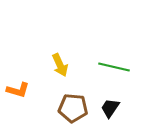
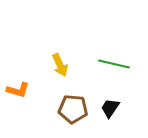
green line: moved 3 px up
brown pentagon: moved 1 px down
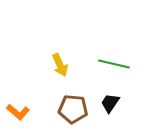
orange L-shape: moved 22 px down; rotated 25 degrees clockwise
black trapezoid: moved 5 px up
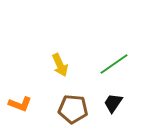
green line: rotated 48 degrees counterclockwise
black trapezoid: moved 3 px right
orange L-shape: moved 2 px right, 8 px up; rotated 20 degrees counterclockwise
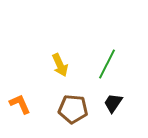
green line: moved 7 px left; rotated 28 degrees counterclockwise
orange L-shape: rotated 135 degrees counterclockwise
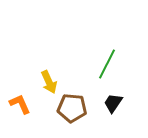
yellow arrow: moved 11 px left, 17 px down
brown pentagon: moved 1 px left, 1 px up
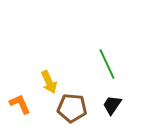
green line: rotated 52 degrees counterclockwise
black trapezoid: moved 1 px left, 2 px down
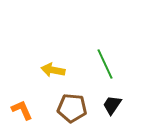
green line: moved 2 px left
yellow arrow: moved 4 px right, 12 px up; rotated 125 degrees clockwise
orange L-shape: moved 2 px right, 6 px down
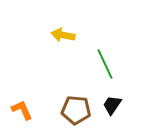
yellow arrow: moved 10 px right, 35 px up
brown pentagon: moved 4 px right, 2 px down
